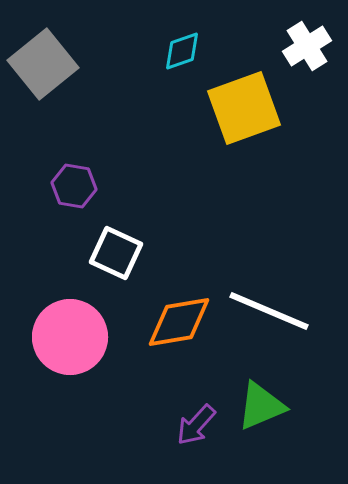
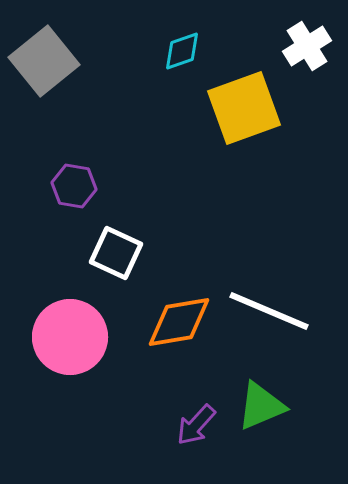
gray square: moved 1 px right, 3 px up
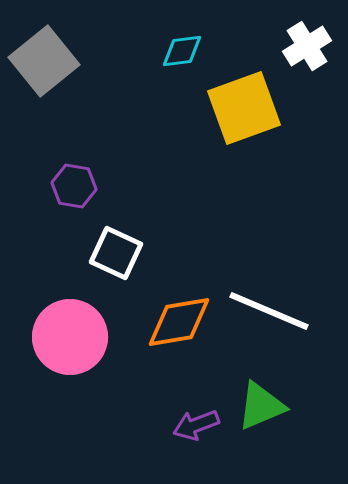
cyan diamond: rotated 12 degrees clockwise
purple arrow: rotated 27 degrees clockwise
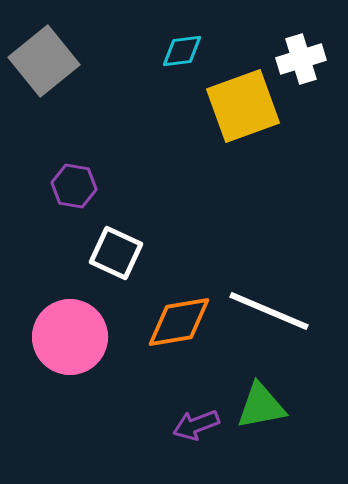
white cross: moved 6 px left, 13 px down; rotated 15 degrees clockwise
yellow square: moved 1 px left, 2 px up
green triangle: rotated 12 degrees clockwise
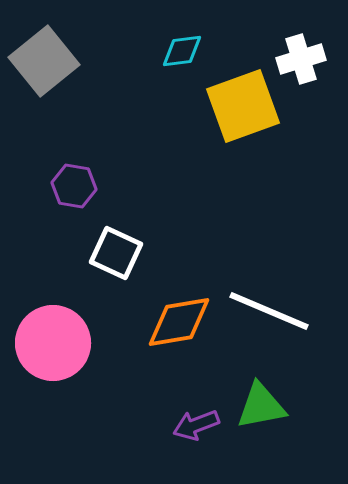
pink circle: moved 17 px left, 6 px down
